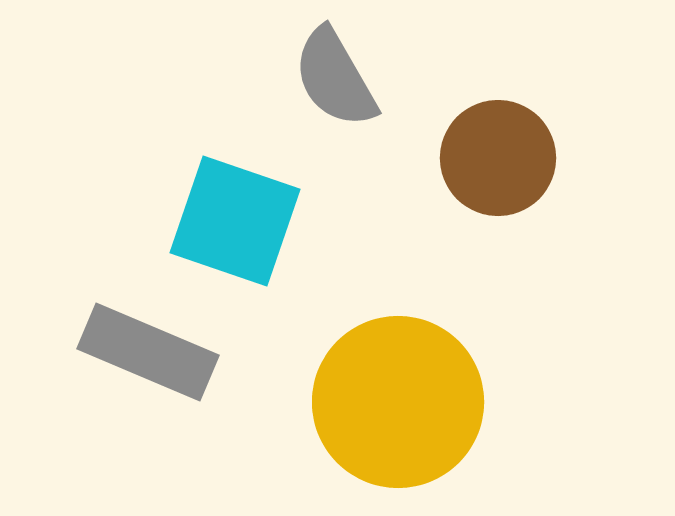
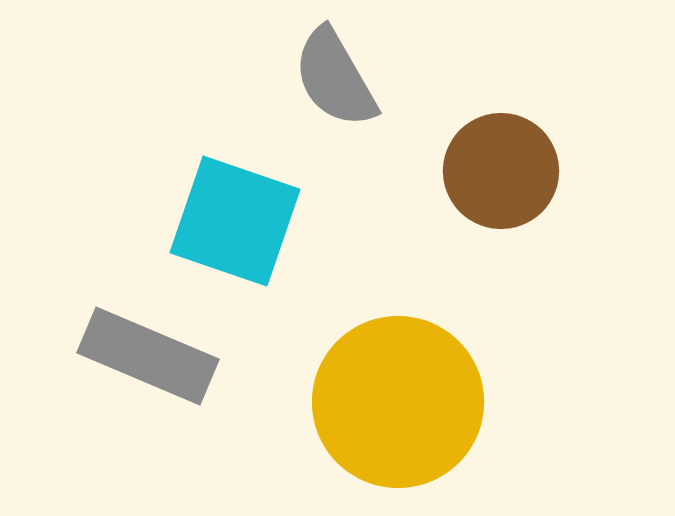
brown circle: moved 3 px right, 13 px down
gray rectangle: moved 4 px down
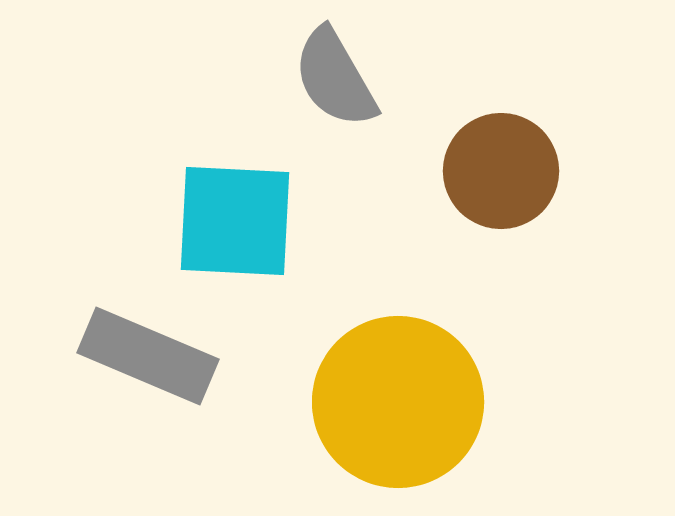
cyan square: rotated 16 degrees counterclockwise
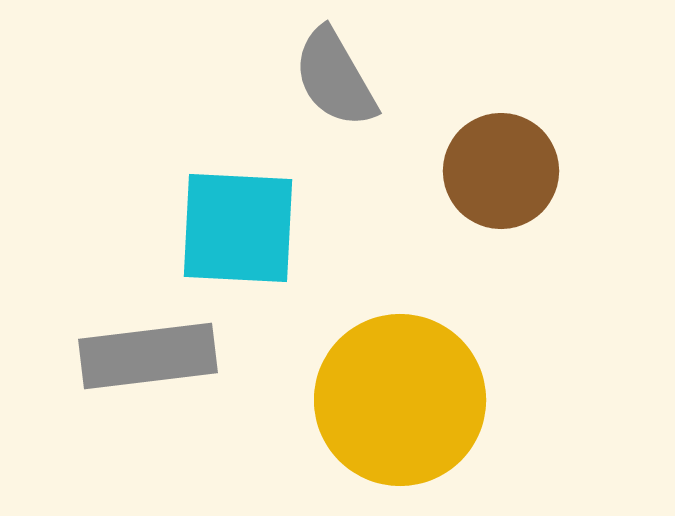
cyan square: moved 3 px right, 7 px down
gray rectangle: rotated 30 degrees counterclockwise
yellow circle: moved 2 px right, 2 px up
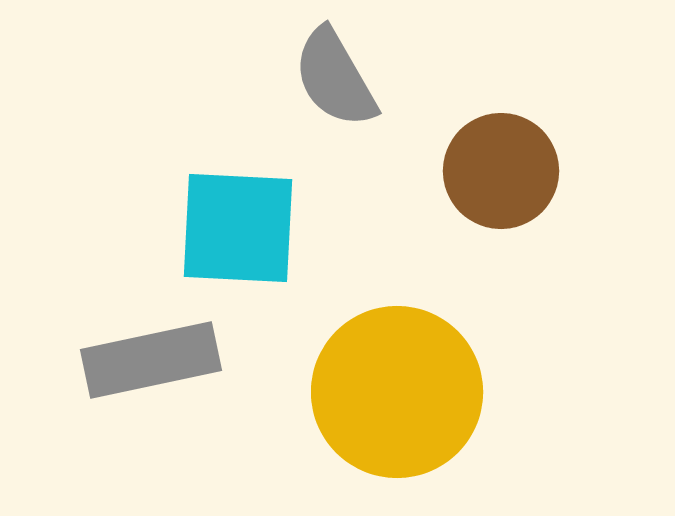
gray rectangle: moved 3 px right, 4 px down; rotated 5 degrees counterclockwise
yellow circle: moved 3 px left, 8 px up
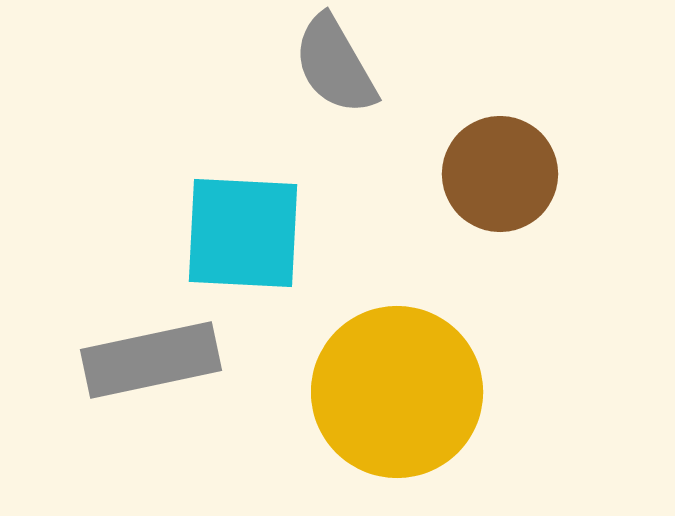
gray semicircle: moved 13 px up
brown circle: moved 1 px left, 3 px down
cyan square: moved 5 px right, 5 px down
